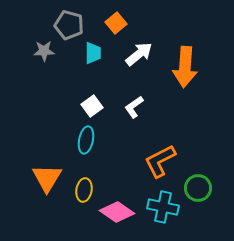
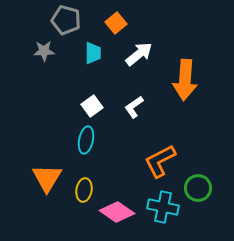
gray pentagon: moved 3 px left, 5 px up
orange arrow: moved 13 px down
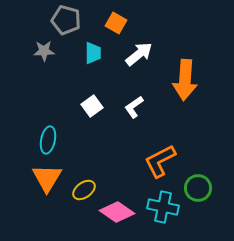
orange square: rotated 20 degrees counterclockwise
cyan ellipse: moved 38 px left
yellow ellipse: rotated 45 degrees clockwise
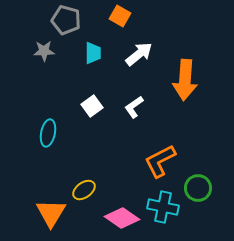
orange square: moved 4 px right, 7 px up
cyan ellipse: moved 7 px up
orange triangle: moved 4 px right, 35 px down
pink diamond: moved 5 px right, 6 px down
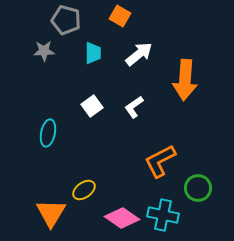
cyan cross: moved 8 px down
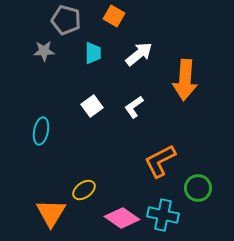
orange square: moved 6 px left
cyan ellipse: moved 7 px left, 2 px up
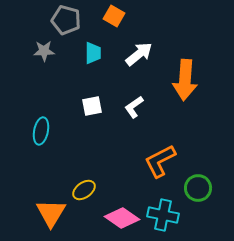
white square: rotated 25 degrees clockwise
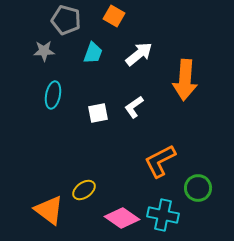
cyan trapezoid: rotated 20 degrees clockwise
white square: moved 6 px right, 7 px down
cyan ellipse: moved 12 px right, 36 px up
orange triangle: moved 2 px left, 3 px up; rotated 24 degrees counterclockwise
